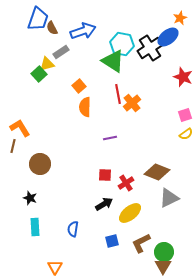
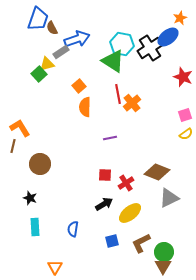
blue arrow: moved 6 px left, 8 px down
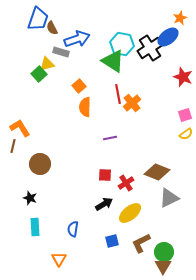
gray rectangle: rotated 49 degrees clockwise
orange triangle: moved 4 px right, 8 px up
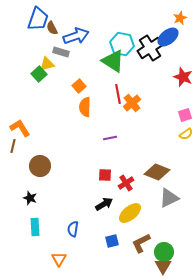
blue arrow: moved 1 px left, 3 px up
brown circle: moved 2 px down
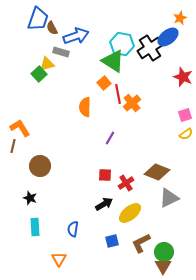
orange square: moved 25 px right, 3 px up
purple line: rotated 48 degrees counterclockwise
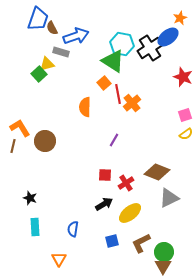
purple line: moved 4 px right, 2 px down
brown circle: moved 5 px right, 25 px up
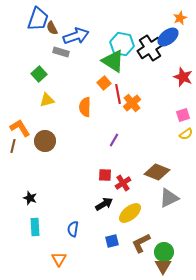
yellow triangle: moved 36 px down
pink square: moved 2 px left
red cross: moved 3 px left
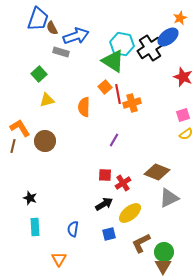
orange square: moved 1 px right, 4 px down
orange cross: rotated 24 degrees clockwise
orange semicircle: moved 1 px left
blue square: moved 3 px left, 7 px up
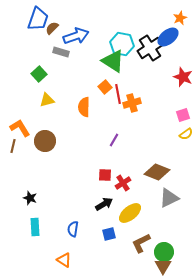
brown semicircle: rotated 72 degrees clockwise
orange triangle: moved 5 px right, 1 px down; rotated 28 degrees counterclockwise
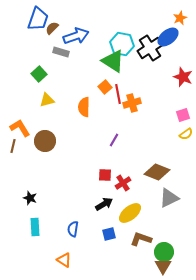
brown L-shape: moved 4 px up; rotated 45 degrees clockwise
